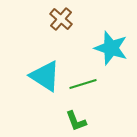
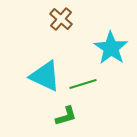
cyan star: rotated 16 degrees clockwise
cyan triangle: rotated 8 degrees counterclockwise
green L-shape: moved 10 px left, 5 px up; rotated 85 degrees counterclockwise
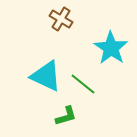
brown cross: rotated 10 degrees counterclockwise
cyan triangle: moved 1 px right
green line: rotated 56 degrees clockwise
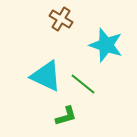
cyan star: moved 5 px left, 3 px up; rotated 16 degrees counterclockwise
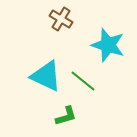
cyan star: moved 2 px right
green line: moved 3 px up
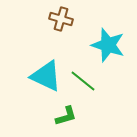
brown cross: rotated 15 degrees counterclockwise
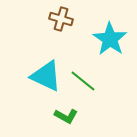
cyan star: moved 2 px right, 6 px up; rotated 16 degrees clockwise
green L-shape: rotated 45 degrees clockwise
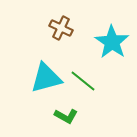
brown cross: moved 9 px down; rotated 10 degrees clockwise
cyan star: moved 2 px right, 3 px down
cyan triangle: moved 2 px down; rotated 40 degrees counterclockwise
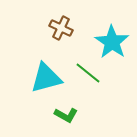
green line: moved 5 px right, 8 px up
green L-shape: moved 1 px up
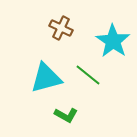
cyan star: moved 1 px right, 1 px up
green line: moved 2 px down
